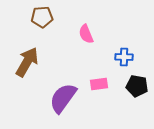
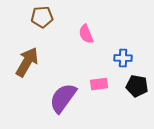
blue cross: moved 1 px left, 1 px down
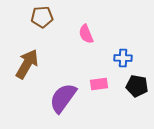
brown arrow: moved 2 px down
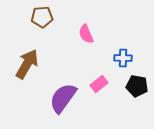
pink rectangle: rotated 30 degrees counterclockwise
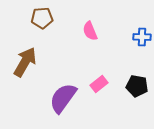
brown pentagon: moved 1 px down
pink semicircle: moved 4 px right, 3 px up
blue cross: moved 19 px right, 21 px up
brown arrow: moved 2 px left, 2 px up
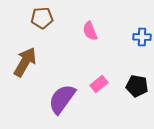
purple semicircle: moved 1 px left, 1 px down
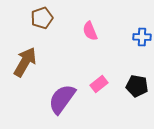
brown pentagon: rotated 15 degrees counterclockwise
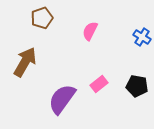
pink semicircle: rotated 48 degrees clockwise
blue cross: rotated 30 degrees clockwise
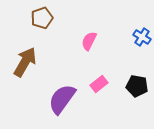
pink semicircle: moved 1 px left, 10 px down
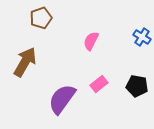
brown pentagon: moved 1 px left
pink semicircle: moved 2 px right
